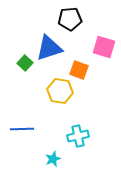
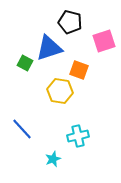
black pentagon: moved 3 px down; rotated 20 degrees clockwise
pink square: moved 6 px up; rotated 35 degrees counterclockwise
green square: rotated 14 degrees counterclockwise
blue line: rotated 50 degrees clockwise
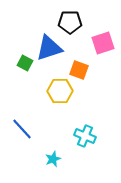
black pentagon: rotated 15 degrees counterclockwise
pink square: moved 1 px left, 2 px down
yellow hexagon: rotated 10 degrees counterclockwise
cyan cross: moved 7 px right; rotated 35 degrees clockwise
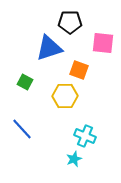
pink square: rotated 25 degrees clockwise
green square: moved 19 px down
yellow hexagon: moved 5 px right, 5 px down
cyan star: moved 21 px right
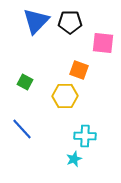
blue triangle: moved 13 px left, 27 px up; rotated 28 degrees counterclockwise
cyan cross: rotated 20 degrees counterclockwise
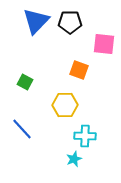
pink square: moved 1 px right, 1 px down
yellow hexagon: moved 9 px down
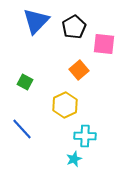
black pentagon: moved 4 px right, 5 px down; rotated 30 degrees counterclockwise
orange square: rotated 30 degrees clockwise
yellow hexagon: rotated 25 degrees counterclockwise
